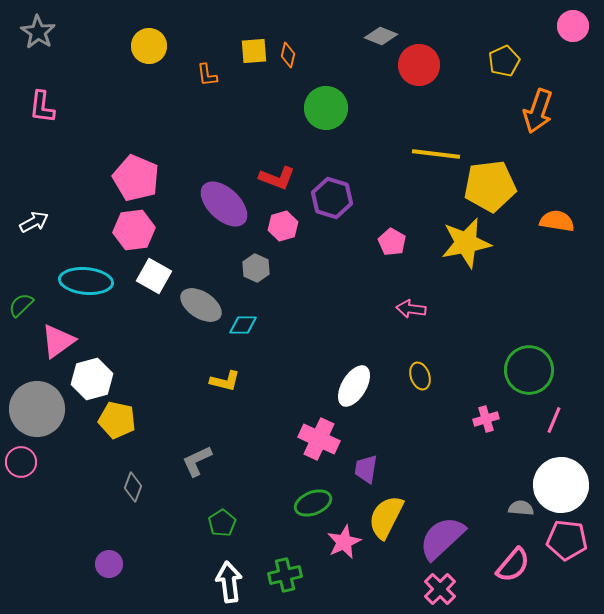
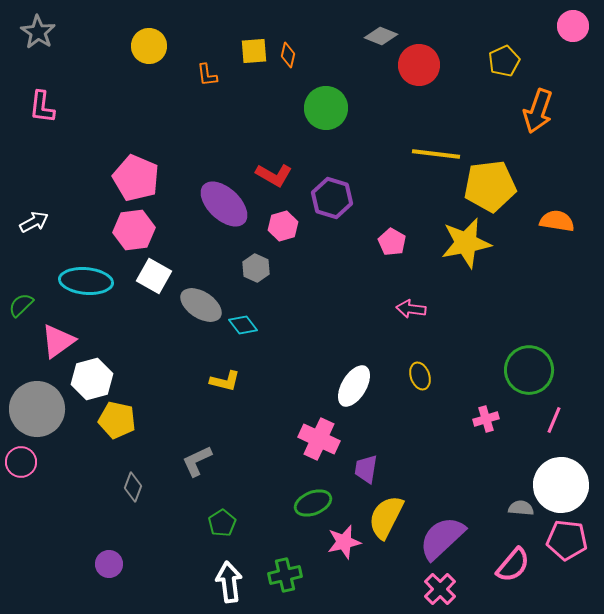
red L-shape at (277, 178): moved 3 px left, 3 px up; rotated 9 degrees clockwise
cyan diamond at (243, 325): rotated 52 degrees clockwise
pink star at (344, 542): rotated 12 degrees clockwise
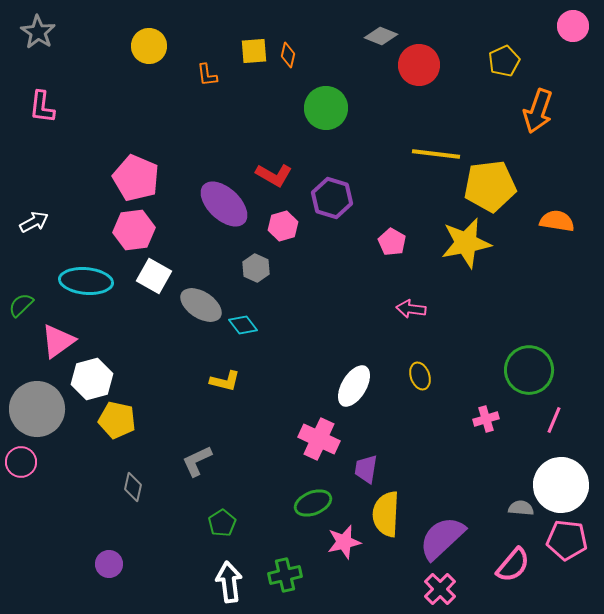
gray diamond at (133, 487): rotated 8 degrees counterclockwise
yellow semicircle at (386, 517): moved 3 px up; rotated 24 degrees counterclockwise
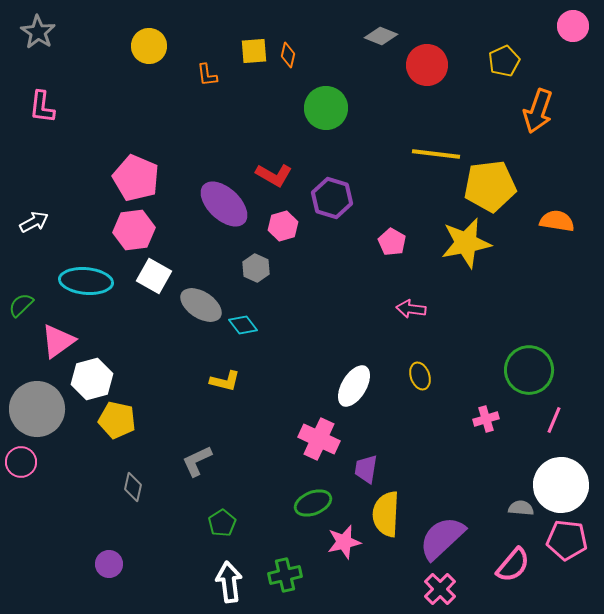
red circle at (419, 65): moved 8 px right
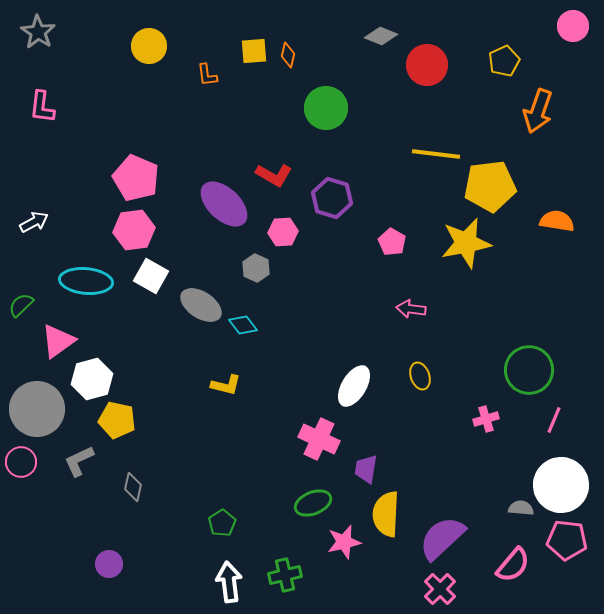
pink hexagon at (283, 226): moved 6 px down; rotated 12 degrees clockwise
white square at (154, 276): moved 3 px left
yellow L-shape at (225, 381): moved 1 px right, 4 px down
gray L-shape at (197, 461): moved 118 px left
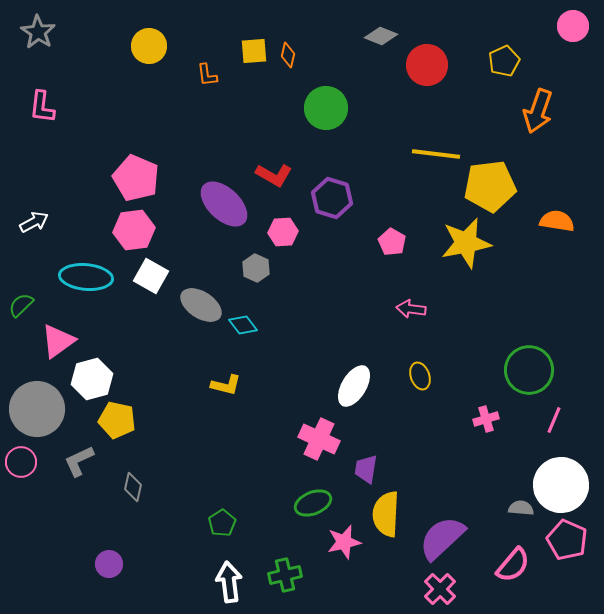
cyan ellipse at (86, 281): moved 4 px up
pink pentagon at (567, 540): rotated 18 degrees clockwise
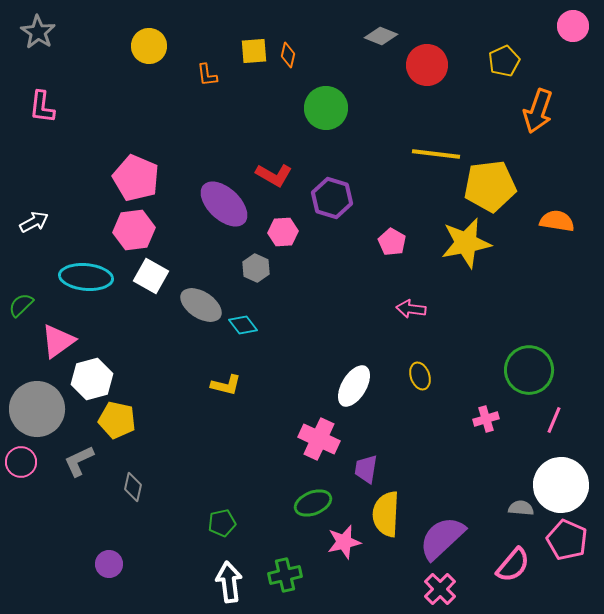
green pentagon at (222, 523): rotated 20 degrees clockwise
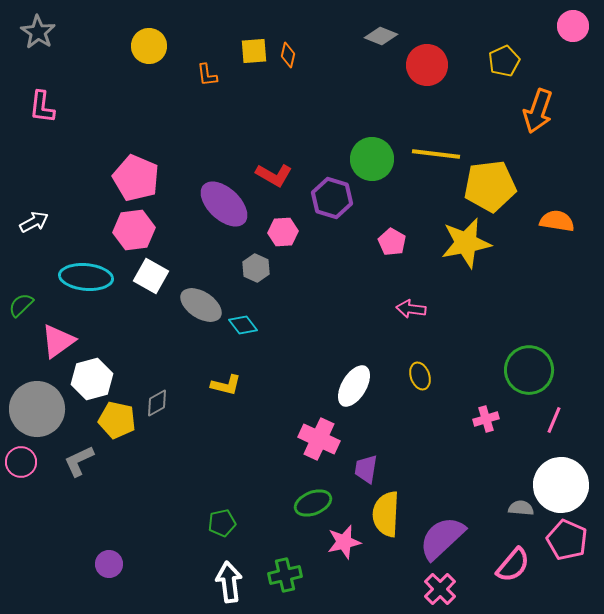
green circle at (326, 108): moved 46 px right, 51 px down
gray diamond at (133, 487): moved 24 px right, 84 px up; rotated 48 degrees clockwise
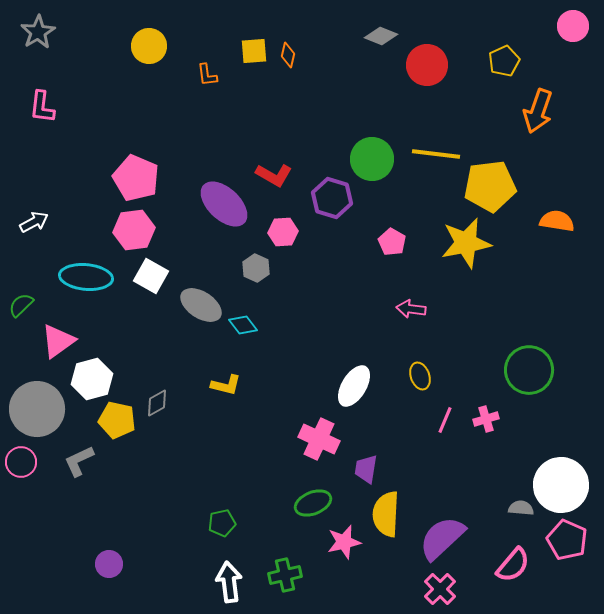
gray star at (38, 32): rotated 8 degrees clockwise
pink line at (554, 420): moved 109 px left
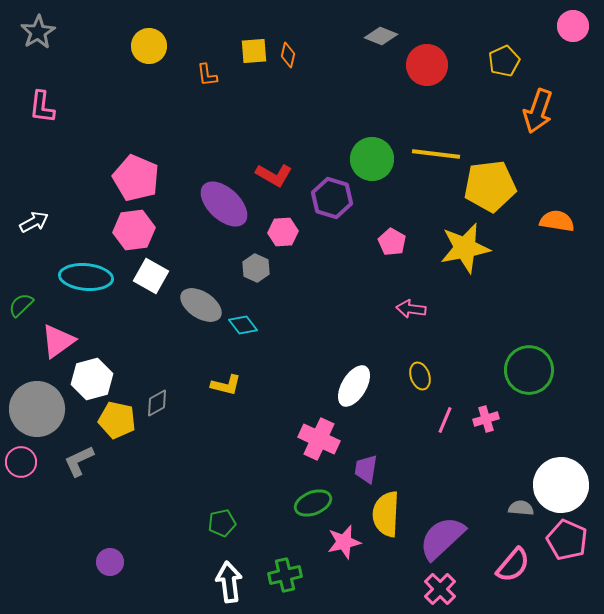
yellow star at (466, 243): moved 1 px left, 5 px down
purple circle at (109, 564): moved 1 px right, 2 px up
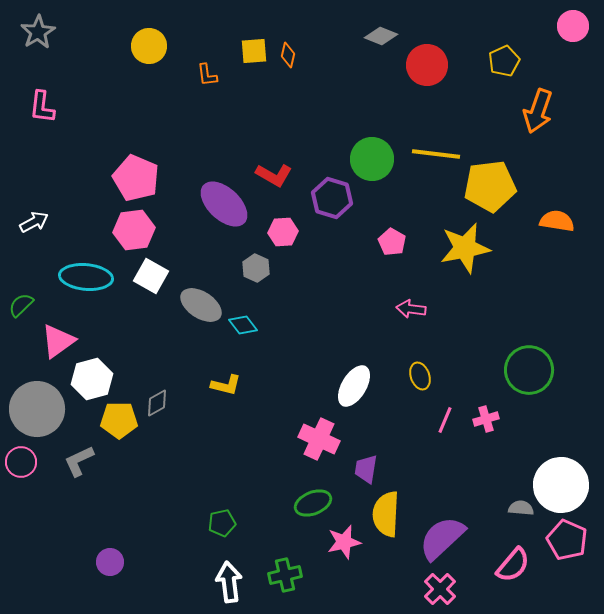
yellow pentagon at (117, 420): moved 2 px right; rotated 12 degrees counterclockwise
